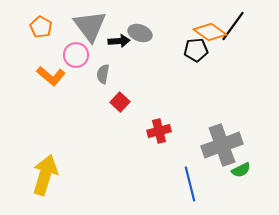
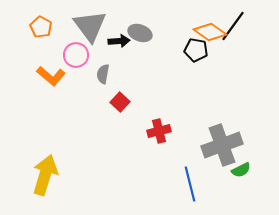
black pentagon: rotated 15 degrees clockwise
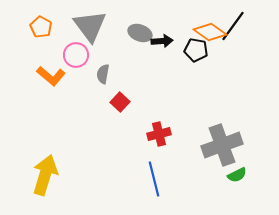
black arrow: moved 43 px right
red cross: moved 3 px down
green semicircle: moved 4 px left, 5 px down
blue line: moved 36 px left, 5 px up
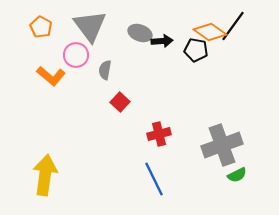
gray semicircle: moved 2 px right, 4 px up
yellow arrow: rotated 9 degrees counterclockwise
blue line: rotated 12 degrees counterclockwise
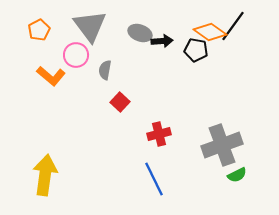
orange pentagon: moved 2 px left, 3 px down; rotated 15 degrees clockwise
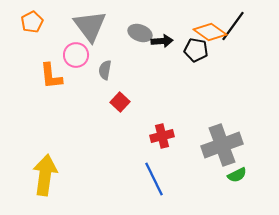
orange pentagon: moved 7 px left, 8 px up
orange L-shape: rotated 44 degrees clockwise
red cross: moved 3 px right, 2 px down
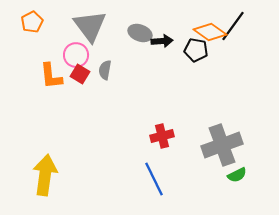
red square: moved 40 px left, 28 px up; rotated 12 degrees counterclockwise
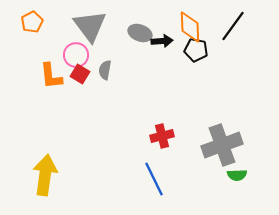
orange diamond: moved 20 px left, 5 px up; rotated 52 degrees clockwise
green semicircle: rotated 24 degrees clockwise
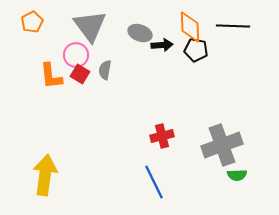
black line: rotated 56 degrees clockwise
black arrow: moved 4 px down
blue line: moved 3 px down
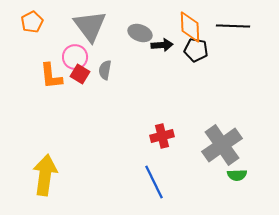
pink circle: moved 1 px left, 2 px down
gray cross: rotated 15 degrees counterclockwise
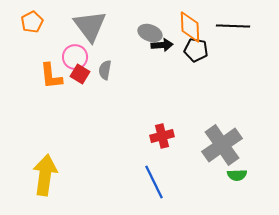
gray ellipse: moved 10 px right
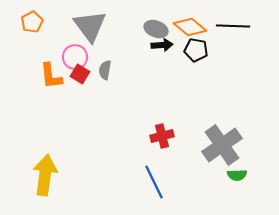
orange diamond: rotated 48 degrees counterclockwise
gray ellipse: moved 6 px right, 4 px up
